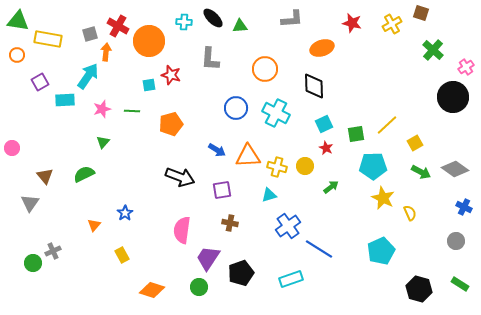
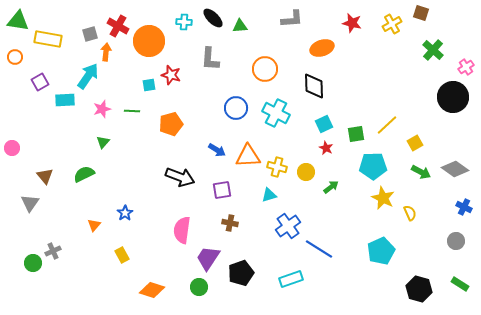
orange circle at (17, 55): moved 2 px left, 2 px down
yellow circle at (305, 166): moved 1 px right, 6 px down
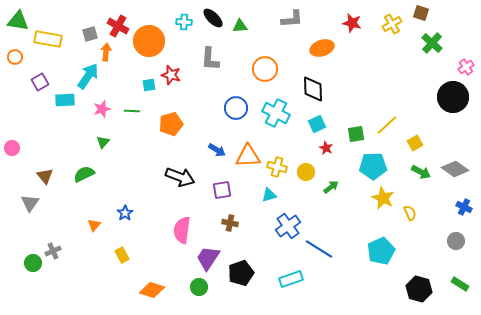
green cross at (433, 50): moved 1 px left, 7 px up
black diamond at (314, 86): moved 1 px left, 3 px down
cyan square at (324, 124): moved 7 px left
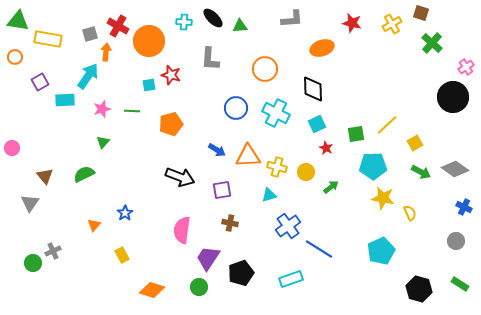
yellow star at (383, 198): rotated 15 degrees counterclockwise
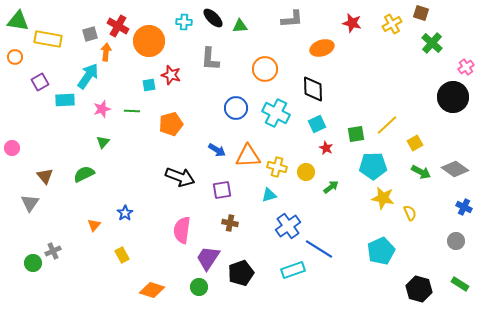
cyan rectangle at (291, 279): moved 2 px right, 9 px up
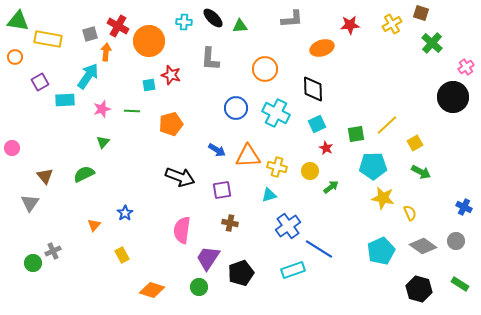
red star at (352, 23): moved 2 px left, 2 px down; rotated 18 degrees counterclockwise
gray diamond at (455, 169): moved 32 px left, 77 px down
yellow circle at (306, 172): moved 4 px right, 1 px up
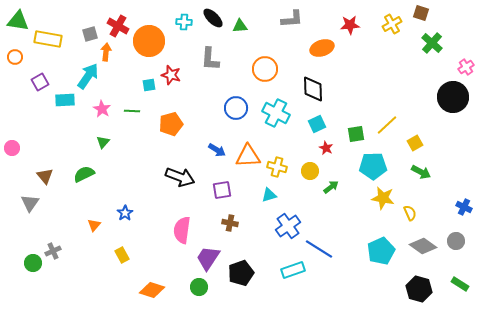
pink star at (102, 109): rotated 24 degrees counterclockwise
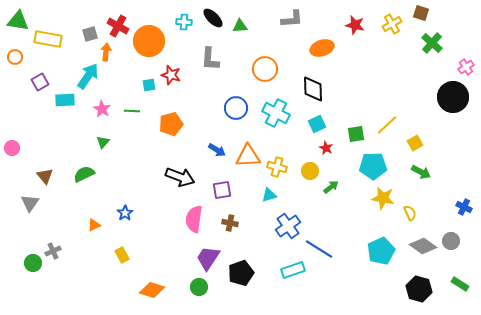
red star at (350, 25): moved 5 px right; rotated 18 degrees clockwise
orange triangle at (94, 225): rotated 24 degrees clockwise
pink semicircle at (182, 230): moved 12 px right, 11 px up
gray circle at (456, 241): moved 5 px left
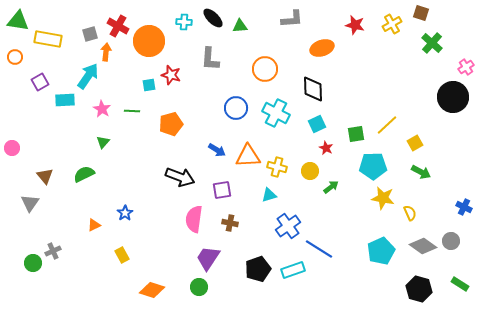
black pentagon at (241, 273): moved 17 px right, 4 px up
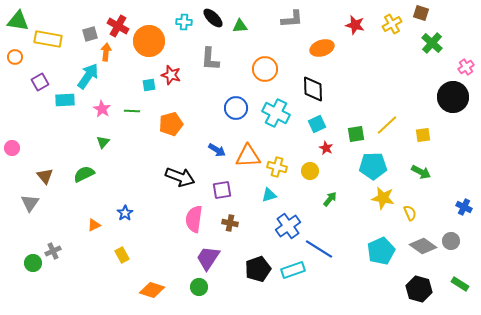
yellow square at (415, 143): moved 8 px right, 8 px up; rotated 21 degrees clockwise
green arrow at (331, 187): moved 1 px left, 12 px down; rotated 14 degrees counterclockwise
